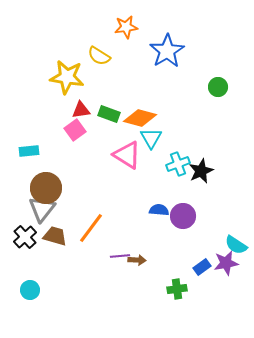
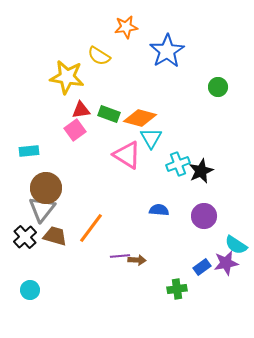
purple circle: moved 21 px right
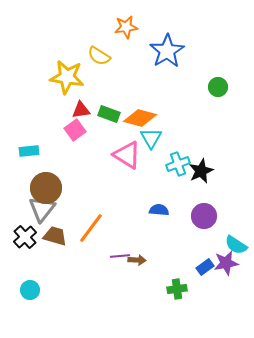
blue rectangle: moved 3 px right
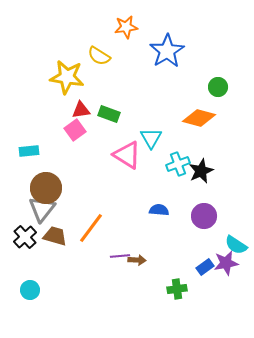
orange diamond: moved 59 px right
